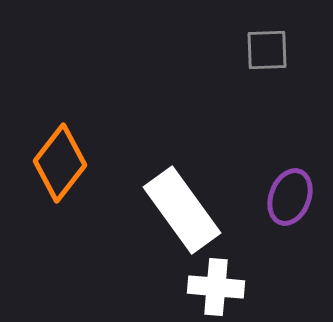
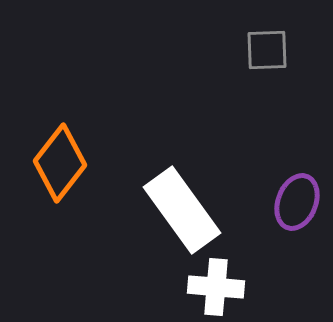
purple ellipse: moved 7 px right, 5 px down
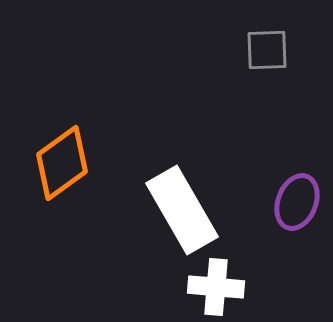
orange diamond: moved 2 px right; rotated 16 degrees clockwise
white rectangle: rotated 6 degrees clockwise
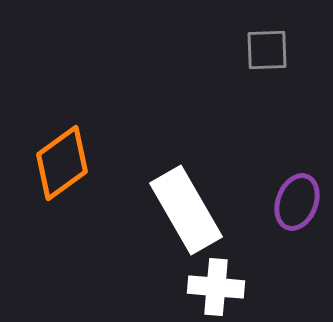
white rectangle: moved 4 px right
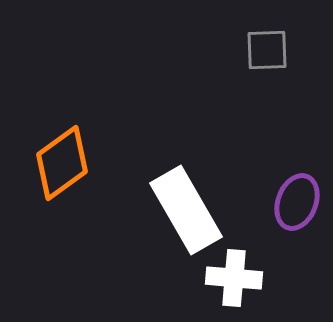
white cross: moved 18 px right, 9 px up
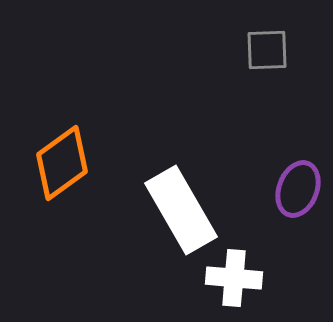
purple ellipse: moved 1 px right, 13 px up
white rectangle: moved 5 px left
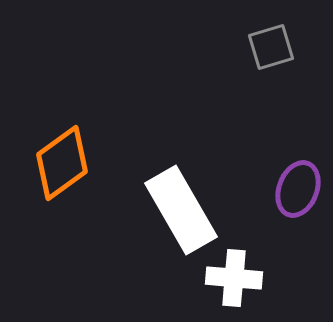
gray square: moved 4 px right, 3 px up; rotated 15 degrees counterclockwise
